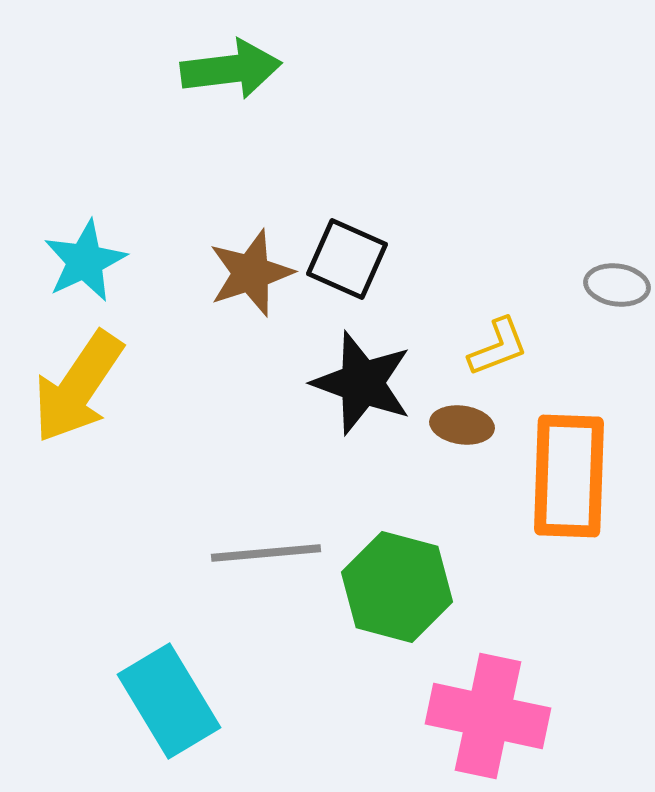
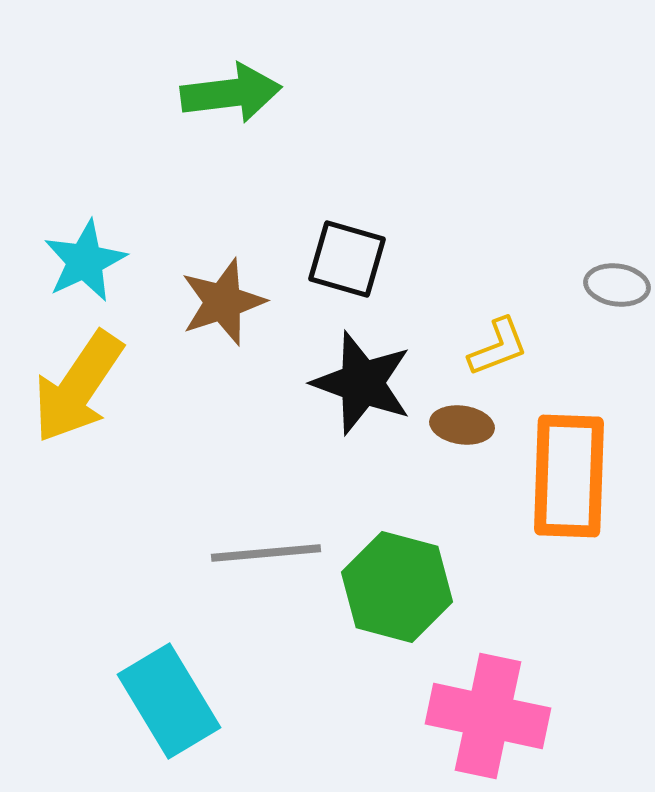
green arrow: moved 24 px down
black square: rotated 8 degrees counterclockwise
brown star: moved 28 px left, 29 px down
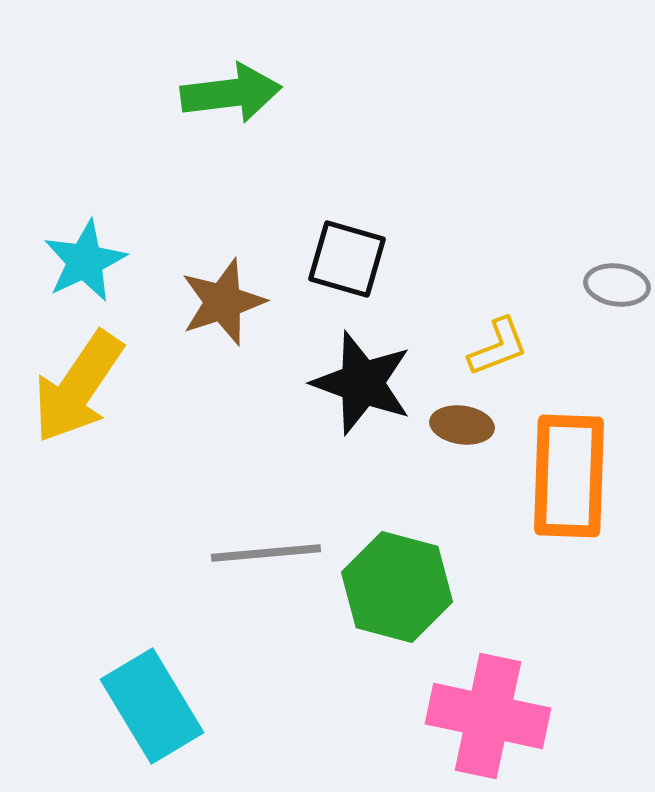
cyan rectangle: moved 17 px left, 5 px down
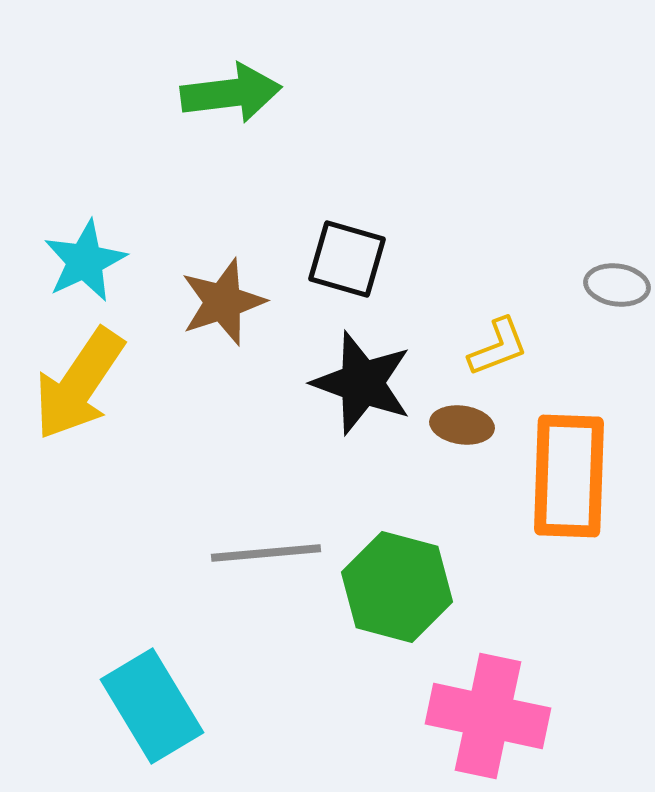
yellow arrow: moved 1 px right, 3 px up
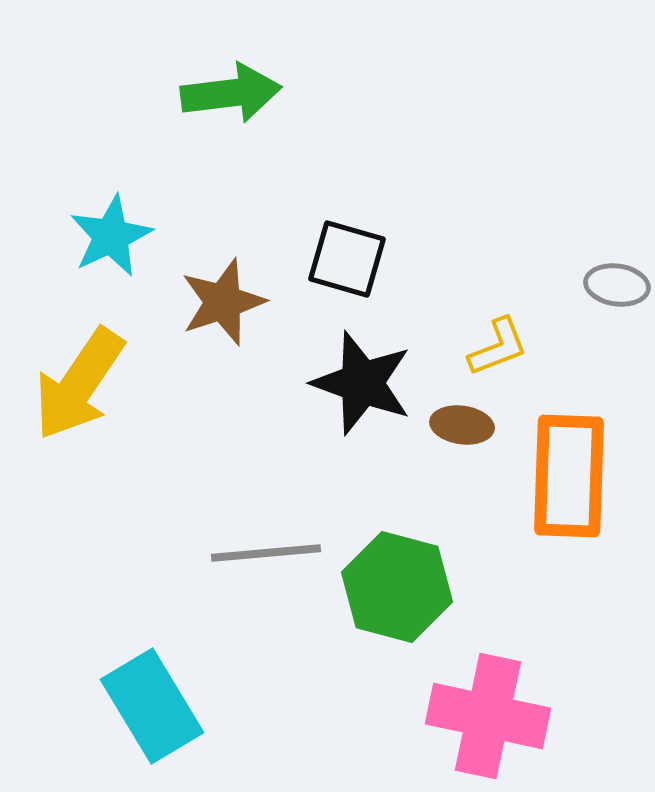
cyan star: moved 26 px right, 25 px up
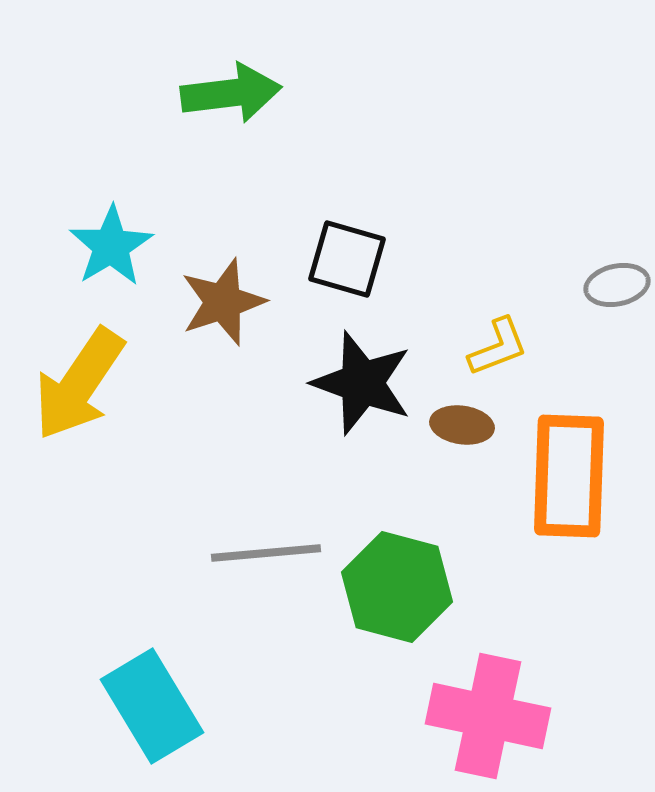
cyan star: moved 10 px down; rotated 6 degrees counterclockwise
gray ellipse: rotated 20 degrees counterclockwise
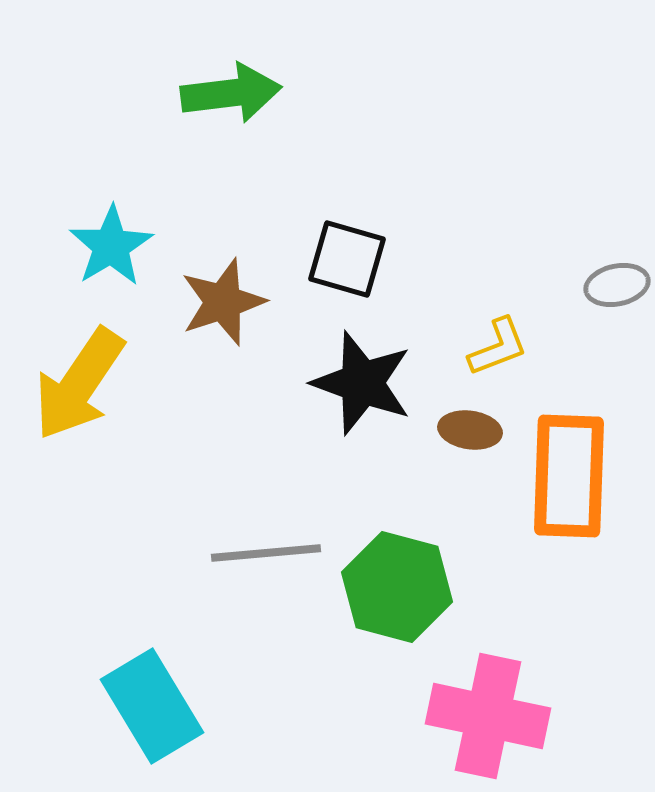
brown ellipse: moved 8 px right, 5 px down
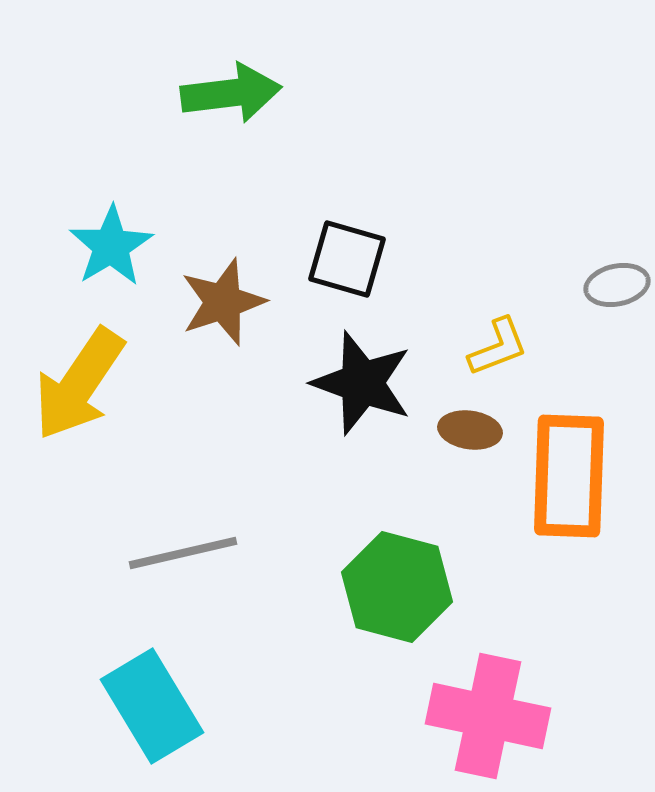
gray line: moved 83 px left; rotated 8 degrees counterclockwise
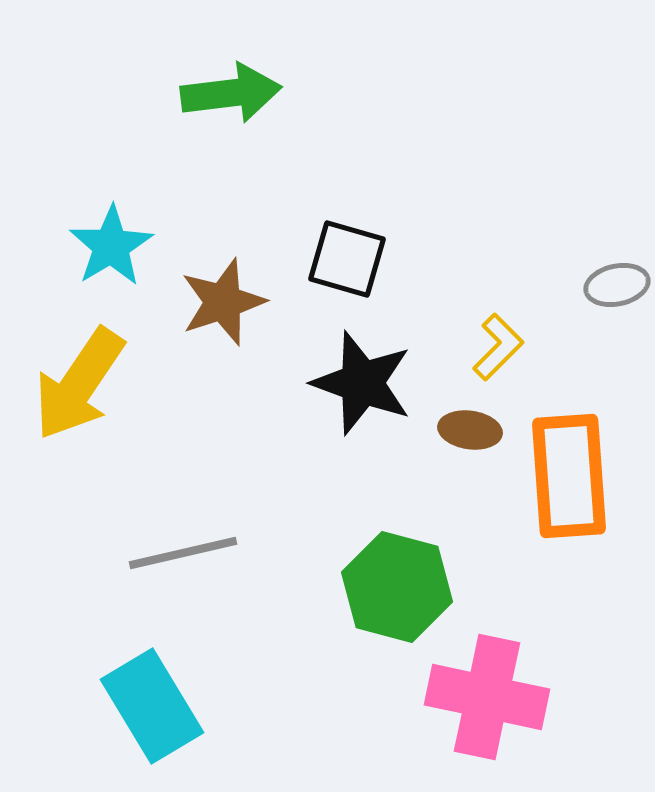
yellow L-shape: rotated 24 degrees counterclockwise
orange rectangle: rotated 6 degrees counterclockwise
pink cross: moved 1 px left, 19 px up
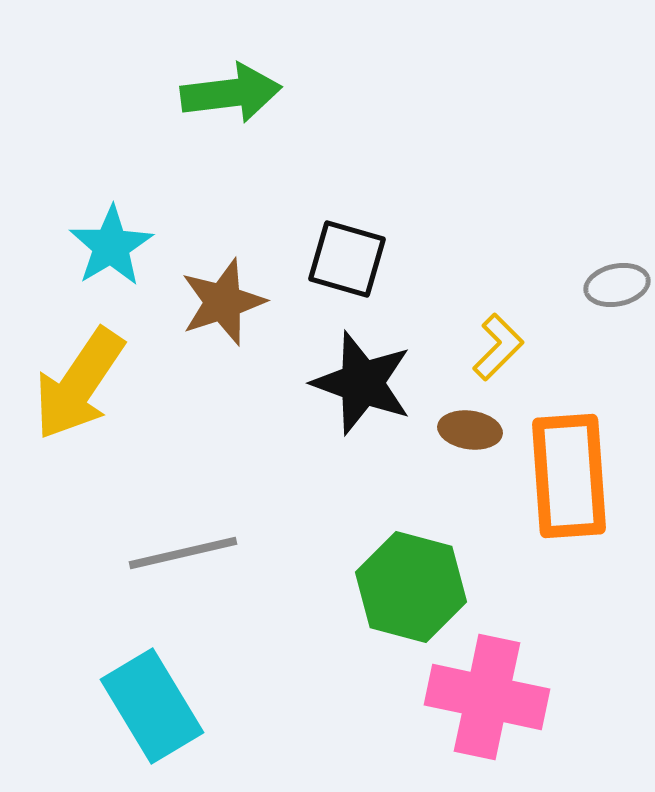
green hexagon: moved 14 px right
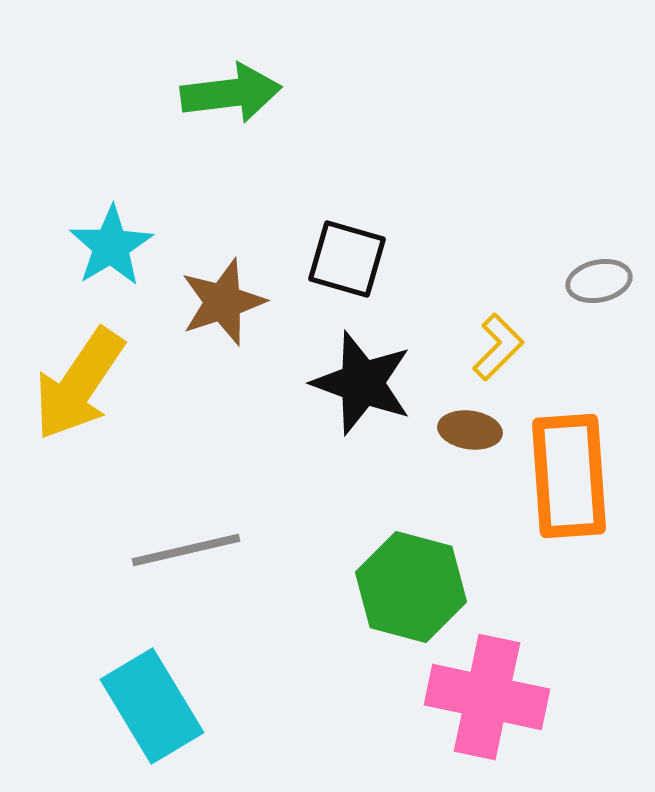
gray ellipse: moved 18 px left, 4 px up
gray line: moved 3 px right, 3 px up
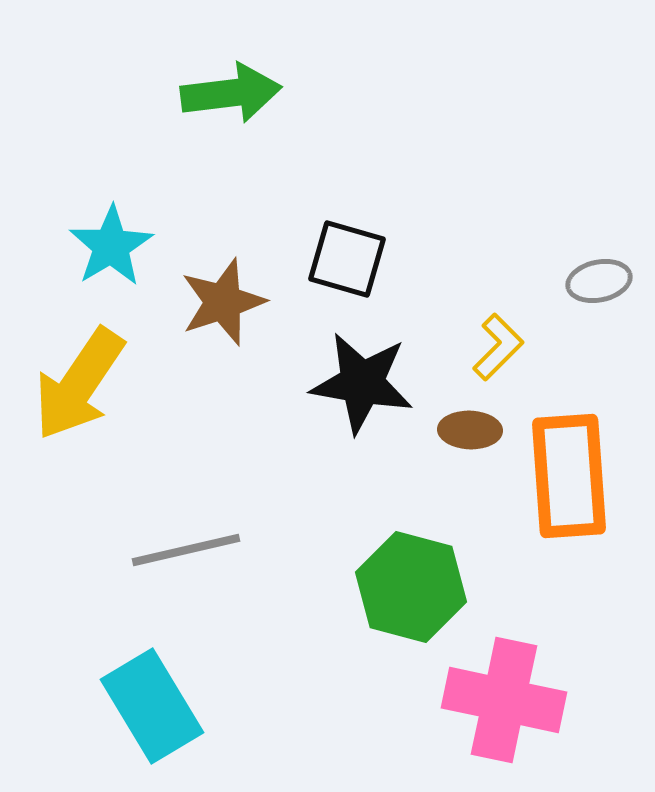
black star: rotated 10 degrees counterclockwise
brown ellipse: rotated 6 degrees counterclockwise
pink cross: moved 17 px right, 3 px down
